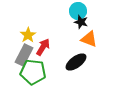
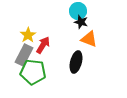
red arrow: moved 2 px up
black ellipse: rotated 40 degrees counterclockwise
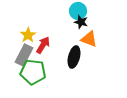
black ellipse: moved 2 px left, 5 px up
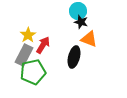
green pentagon: rotated 20 degrees counterclockwise
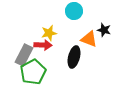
cyan circle: moved 4 px left
black star: moved 23 px right, 8 px down
yellow star: moved 21 px right, 2 px up; rotated 21 degrees clockwise
red arrow: rotated 60 degrees clockwise
green pentagon: rotated 15 degrees counterclockwise
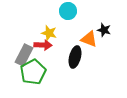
cyan circle: moved 6 px left
yellow star: rotated 28 degrees clockwise
black ellipse: moved 1 px right
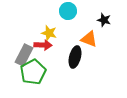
black star: moved 10 px up
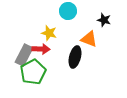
red arrow: moved 2 px left, 4 px down
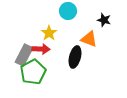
yellow star: rotated 21 degrees clockwise
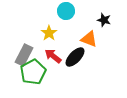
cyan circle: moved 2 px left
red arrow: moved 12 px right, 7 px down; rotated 144 degrees counterclockwise
black ellipse: rotated 30 degrees clockwise
